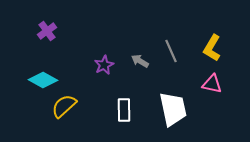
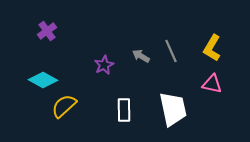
gray arrow: moved 1 px right, 5 px up
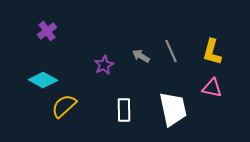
yellow L-shape: moved 4 px down; rotated 16 degrees counterclockwise
pink triangle: moved 4 px down
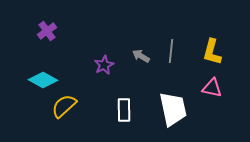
gray line: rotated 30 degrees clockwise
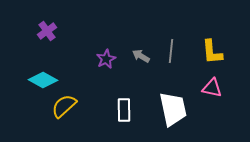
yellow L-shape: rotated 20 degrees counterclockwise
purple star: moved 2 px right, 6 px up
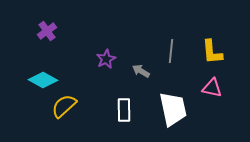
gray arrow: moved 15 px down
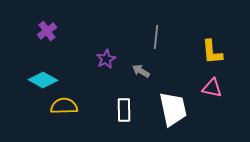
gray line: moved 15 px left, 14 px up
yellow semicircle: rotated 40 degrees clockwise
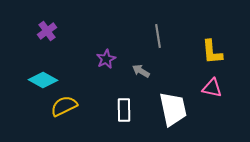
gray line: moved 2 px right, 1 px up; rotated 15 degrees counterclockwise
yellow semicircle: rotated 24 degrees counterclockwise
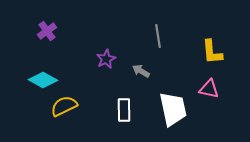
pink triangle: moved 3 px left, 1 px down
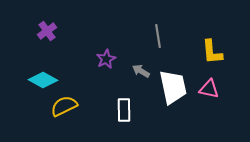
white trapezoid: moved 22 px up
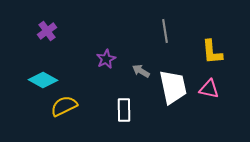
gray line: moved 7 px right, 5 px up
